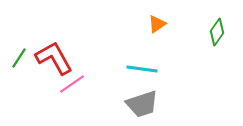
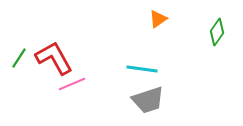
orange triangle: moved 1 px right, 5 px up
pink line: rotated 12 degrees clockwise
gray trapezoid: moved 6 px right, 4 px up
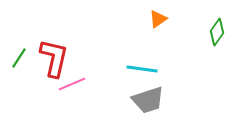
red L-shape: rotated 42 degrees clockwise
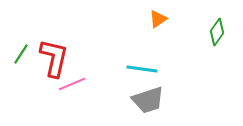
green line: moved 2 px right, 4 px up
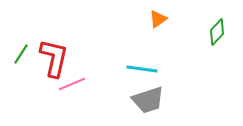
green diamond: rotated 8 degrees clockwise
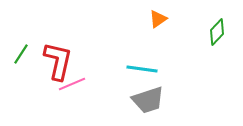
red L-shape: moved 4 px right, 3 px down
